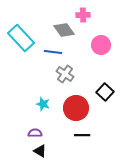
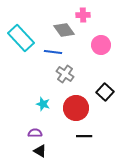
black line: moved 2 px right, 1 px down
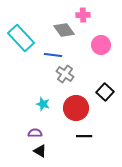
blue line: moved 3 px down
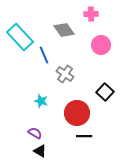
pink cross: moved 8 px right, 1 px up
cyan rectangle: moved 1 px left, 1 px up
blue line: moved 9 px left; rotated 60 degrees clockwise
cyan star: moved 2 px left, 3 px up
red circle: moved 1 px right, 5 px down
purple semicircle: rotated 32 degrees clockwise
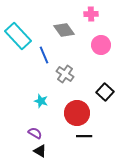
cyan rectangle: moved 2 px left, 1 px up
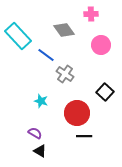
blue line: moved 2 px right; rotated 30 degrees counterclockwise
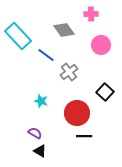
gray cross: moved 4 px right, 2 px up; rotated 18 degrees clockwise
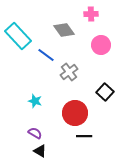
cyan star: moved 6 px left
red circle: moved 2 px left
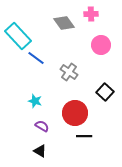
gray diamond: moved 7 px up
blue line: moved 10 px left, 3 px down
gray cross: rotated 18 degrees counterclockwise
purple semicircle: moved 7 px right, 7 px up
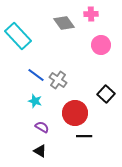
blue line: moved 17 px down
gray cross: moved 11 px left, 8 px down
black square: moved 1 px right, 2 px down
purple semicircle: moved 1 px down
